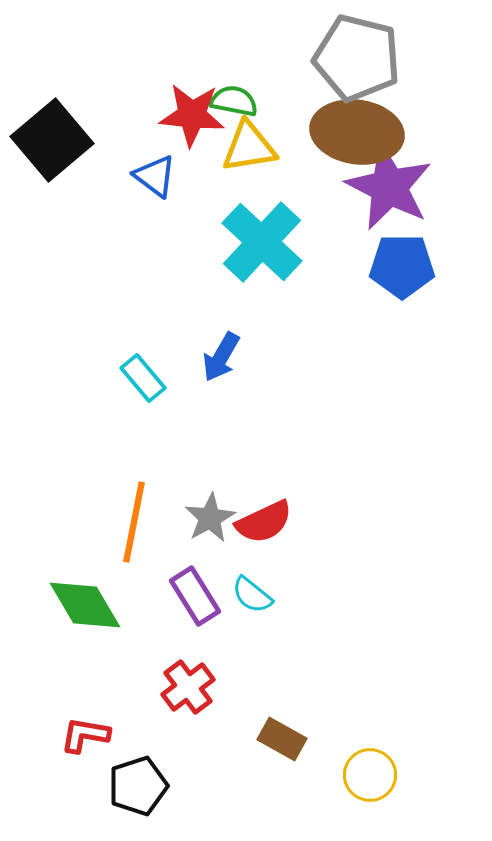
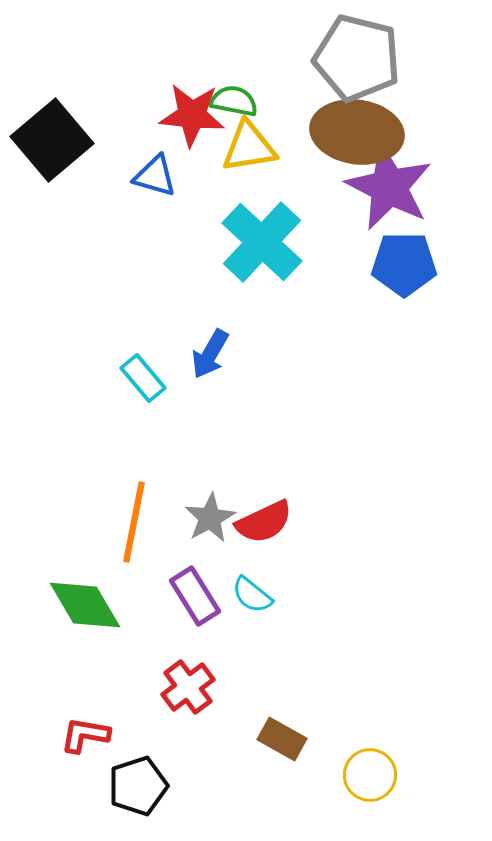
blue triangle: rotated 21 degrees counterclockwise
blue pentagon: moved 2 px right, 2 px up
blue arrow: moved 11 px left, 3 px up
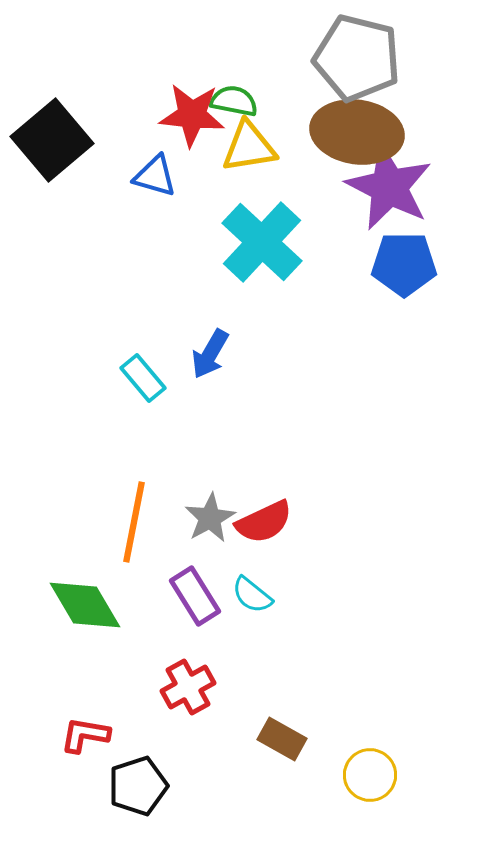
red cross: rotated 8 degrees clockwise
